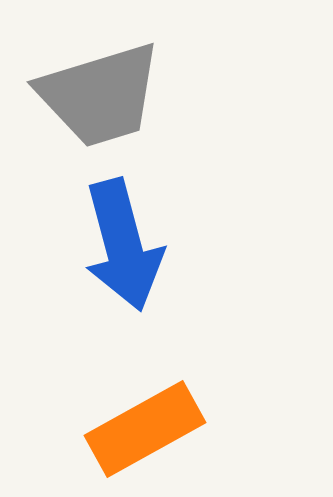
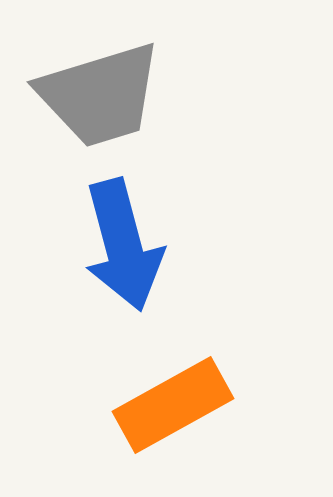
orange rectangle: moved 28 px right, 24 px up
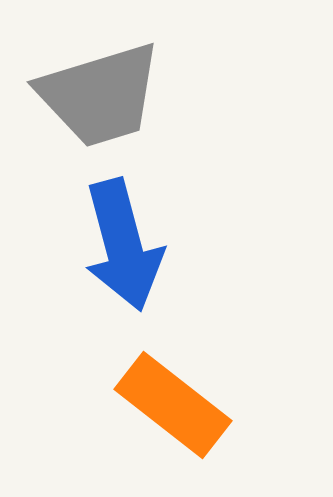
orange rectangle: rotated 67 degrees clockwise
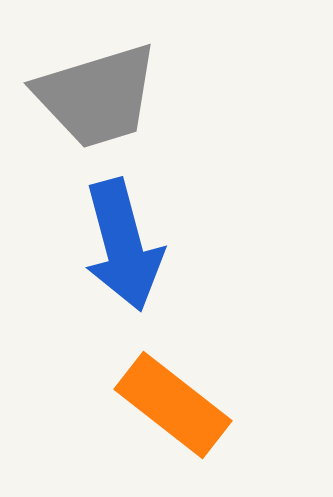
gray trapezoid: moved 3 px left, 1 px down
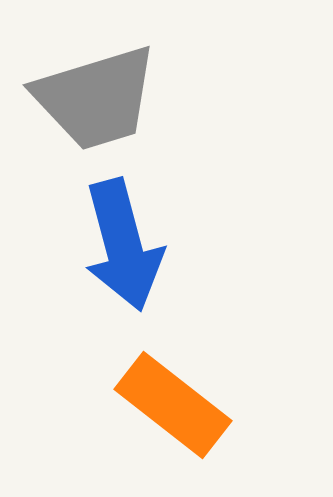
gray trapezoid: moved 1 px left, 2 px down
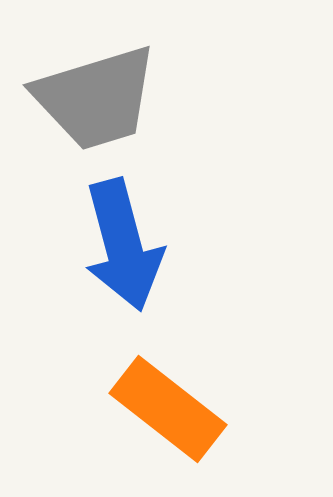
orange rectangle: moved 5 px left, 4 px down
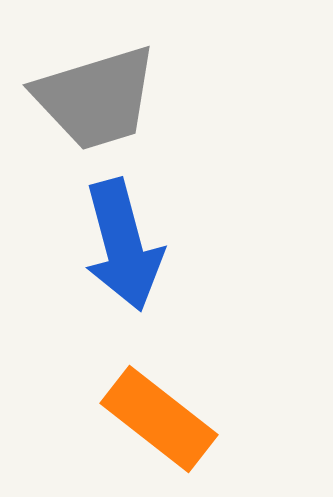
orange rectangle: moved 9 px left, 10 px down
